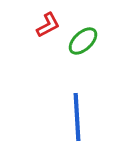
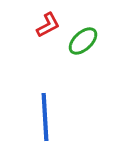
blue line: moved 32 px left
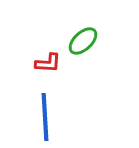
red L-shape: moved 38 px down; rotated 32 degrees clockwise
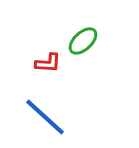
blue line: rotated 45 degrees counterclockwise
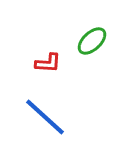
green ellipse: moved 9 px right
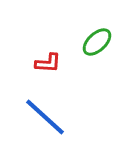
green ellipse: moved 5 px right, 1 px down
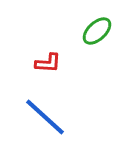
green ellipse: moved 11 px up
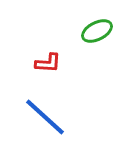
green ellipse: rotated 16 degrees clockwise
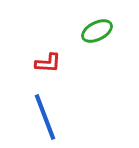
blue line: rotated 27 degrees clockwise
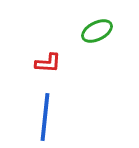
blue line: rotated 27 degrees clockwise
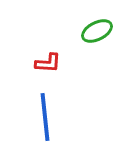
blue line: rotated 12 degrees counterclockwise
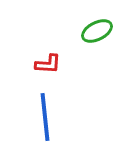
red L-shape: moved 1 px down
